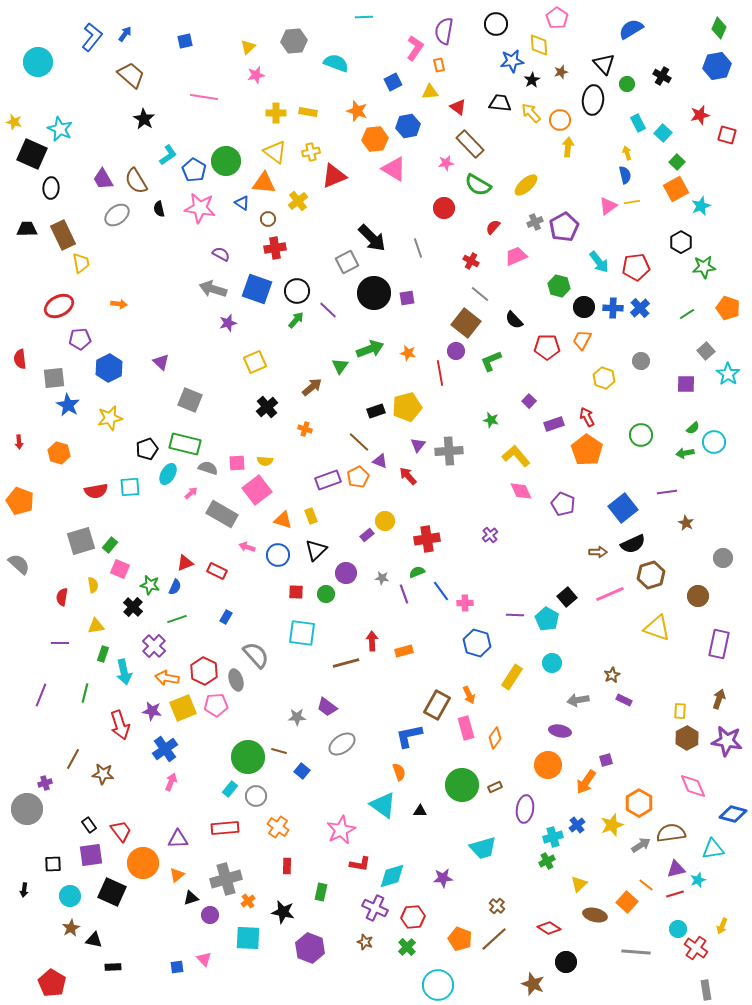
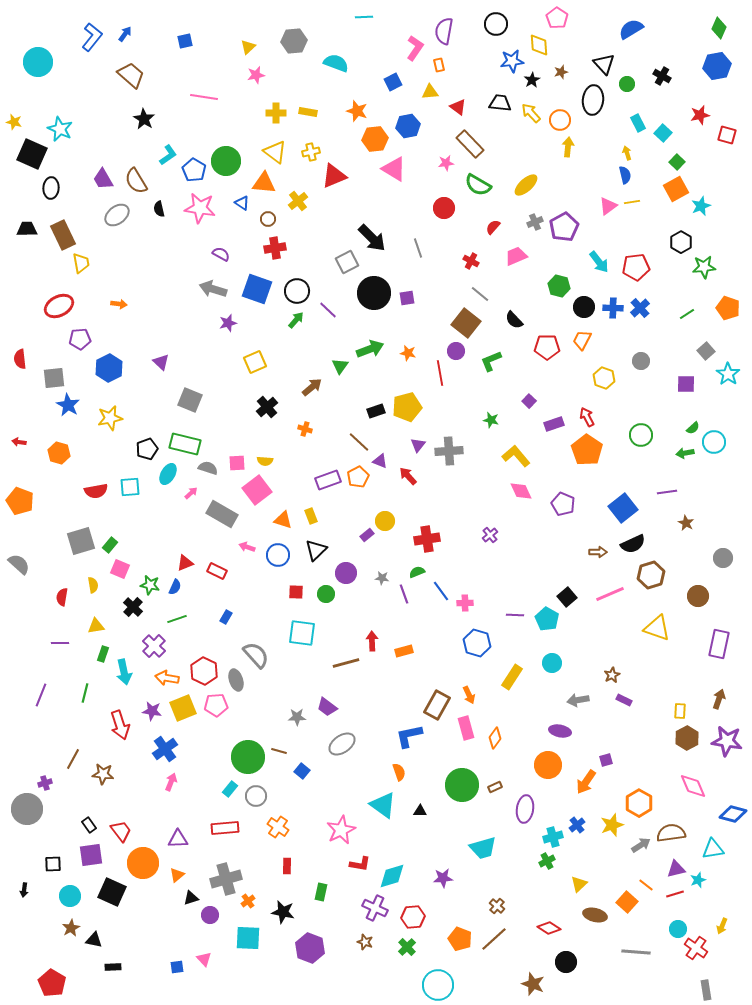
red arrow at (19, 442): rotated 104 degrees clockwise
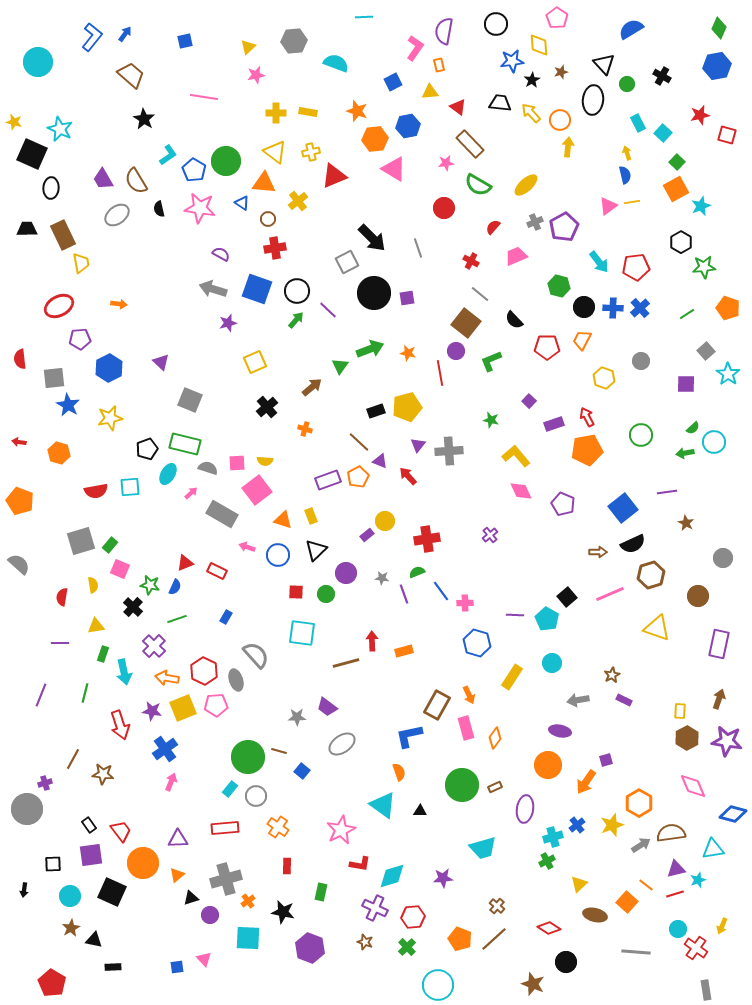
orange pentagon at (587, 450): rotated 28 degrees clockwise
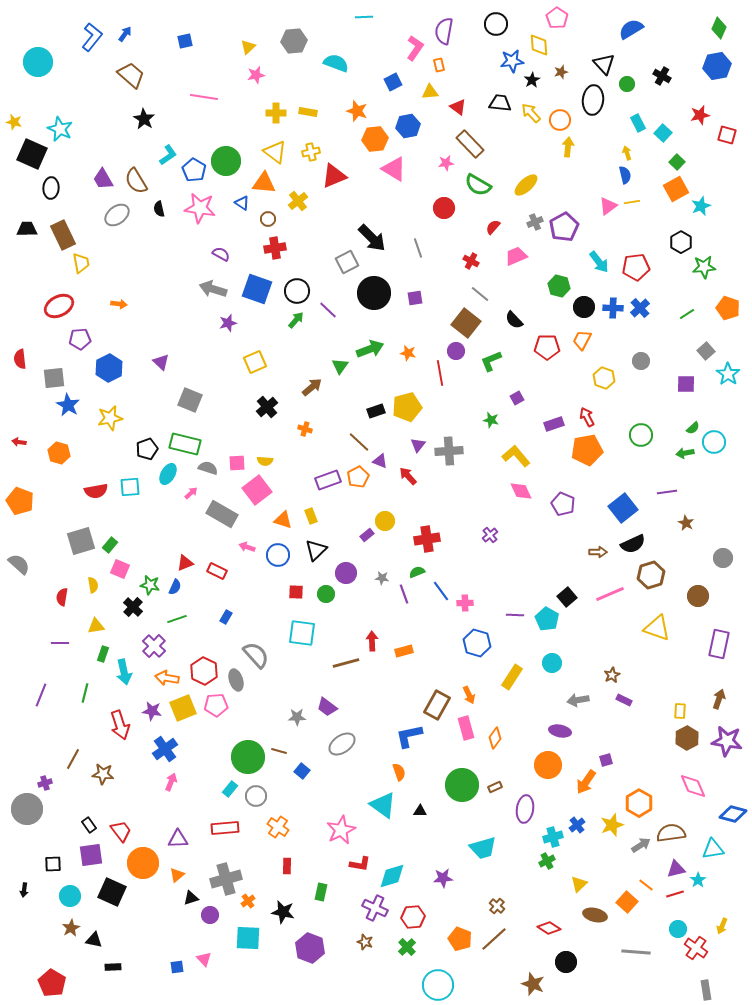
purple square at (407, 298): moved 8 px right
purple square at (529, 401): moved 12 px left, 3 px up; rotated 16 degrees clockwise
cyan star at (698, 880): rotated 14 degrees counterclockwise
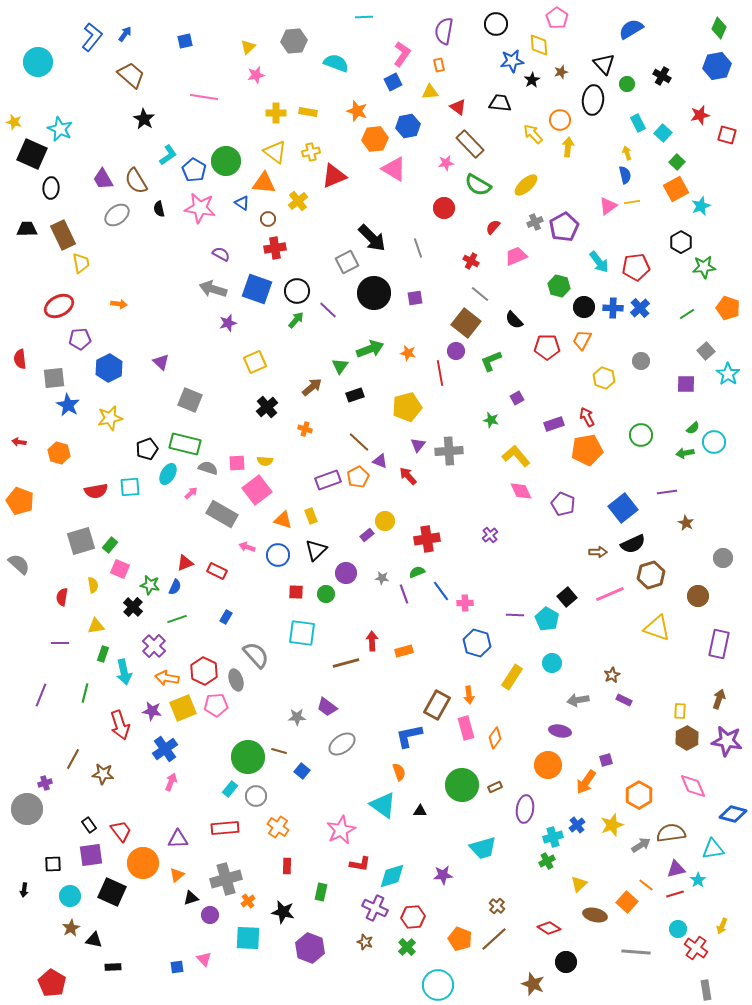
pink L-shape at (415, 48): moved 13 px left, 6 px down
yellow arrow at (531, 113): moved 2 px right, 21 px down
black rectangle at (376, 411): moved 21 px left, 16 px up
orange arrow at (469, 695): rotated 18 degrees clockwise
orange hexagon at (639, 803): moved 8 px up
purple star at (443, 878): moved 3 px up
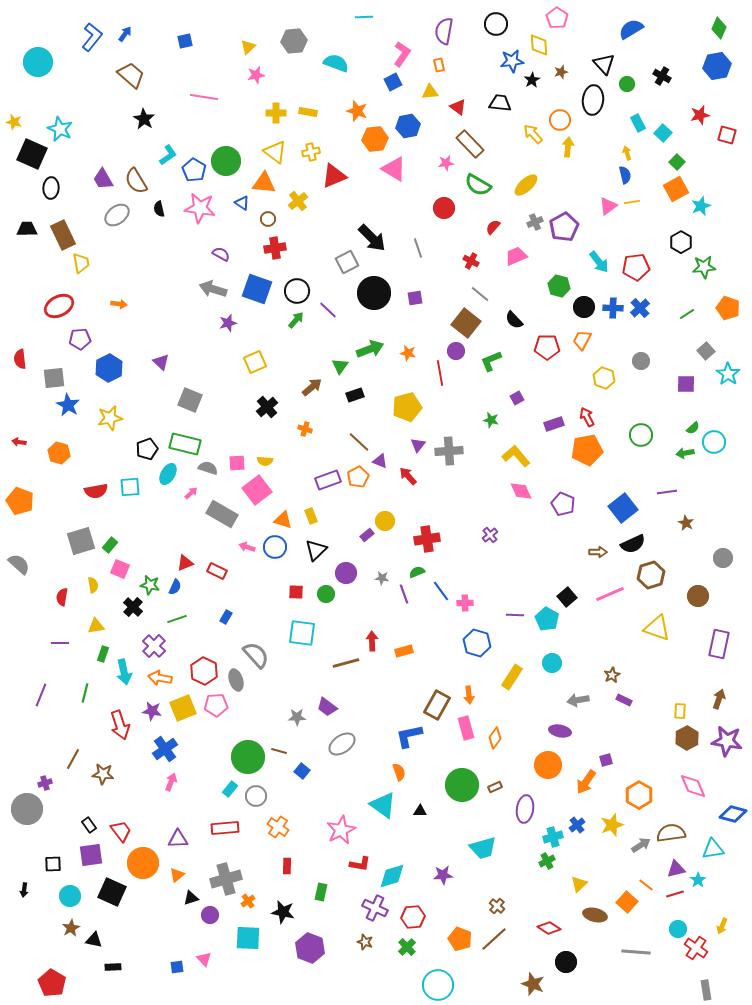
blue circle at (278, 555): moved 3 px left, 8 px up
orange arrow at (167, 678): moved 7 px left
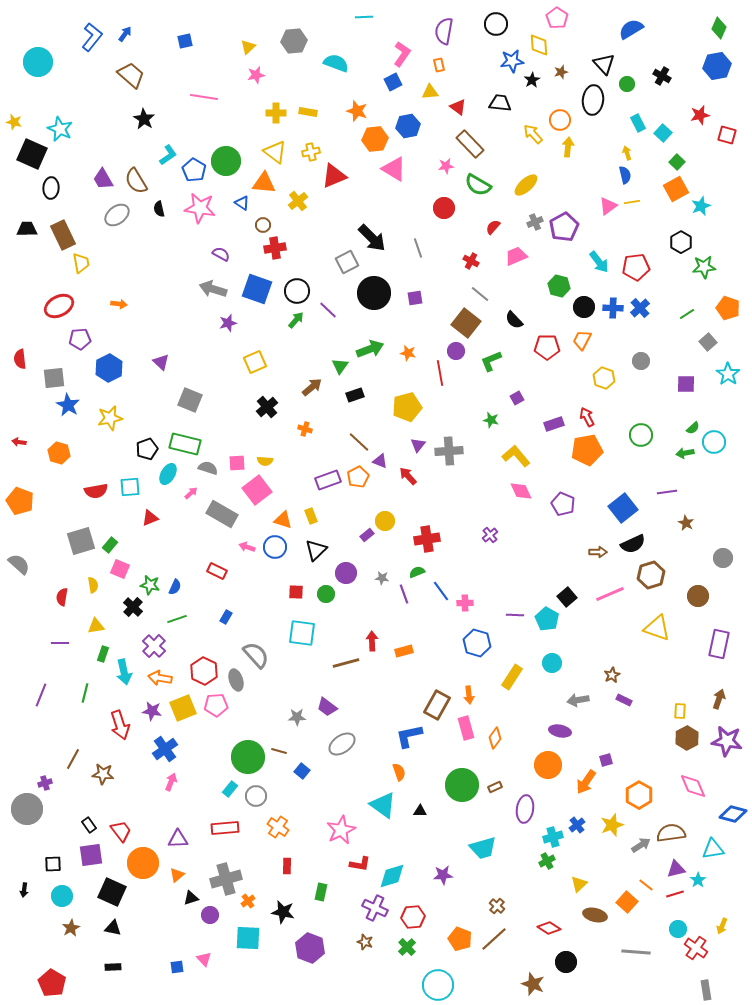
pink star at (446, 163): moved 3 px down
brown circle at (268, 219): moved 5 px left, 6 px down
gray square at (706, 351): moved 2 px right, 9 px up
red triangle at (185, 563): moved 35 px left, 45 px up
cyan circle at (70, 896): moved 8 px left
black triangle at (94, 940): moved 19 px right, 12 px up
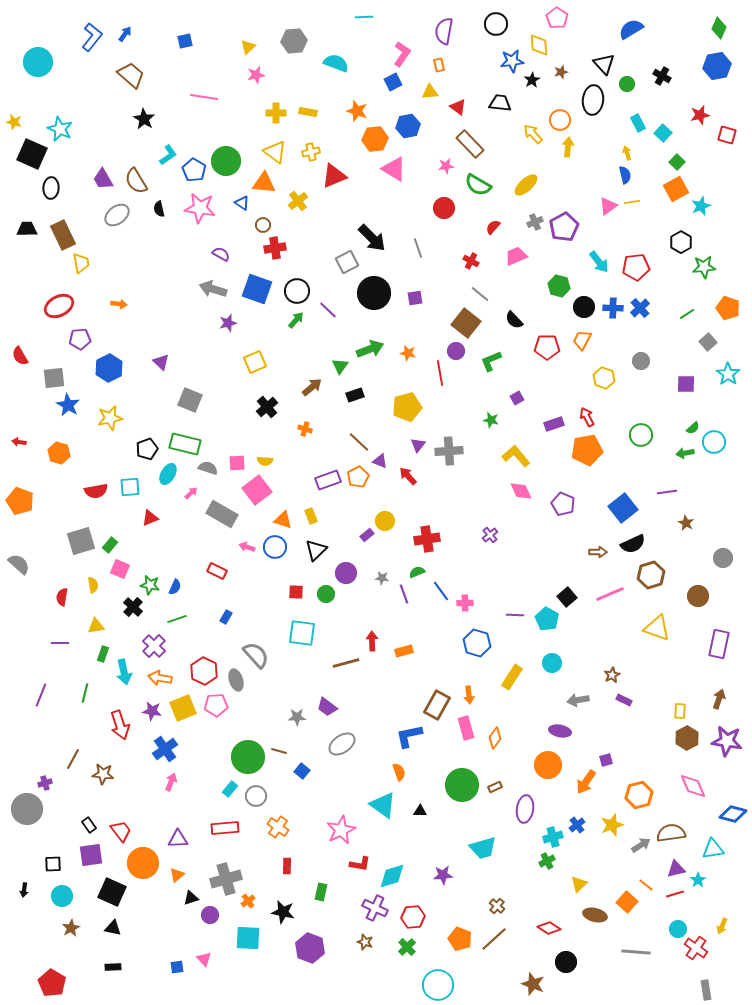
red semicircle at (20, 359): moved 3 px up; rotated 24 degrees counterclockwise
orange hexagon at (639, 795): rotated 16 degrees clockwise
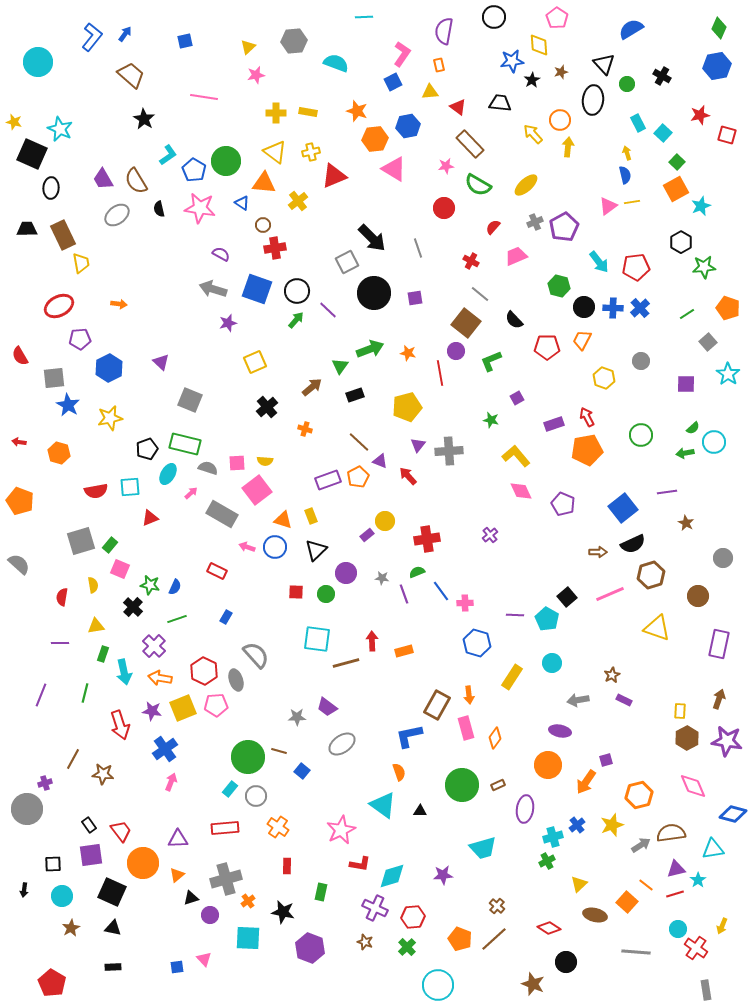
black circle at (496, 24): moved 2 px left, 7 px up
cyan square at (302, 633): moved 15 px right, 6 px down
brown rectangle at (495, 787): moved 3 px right, 2 px up
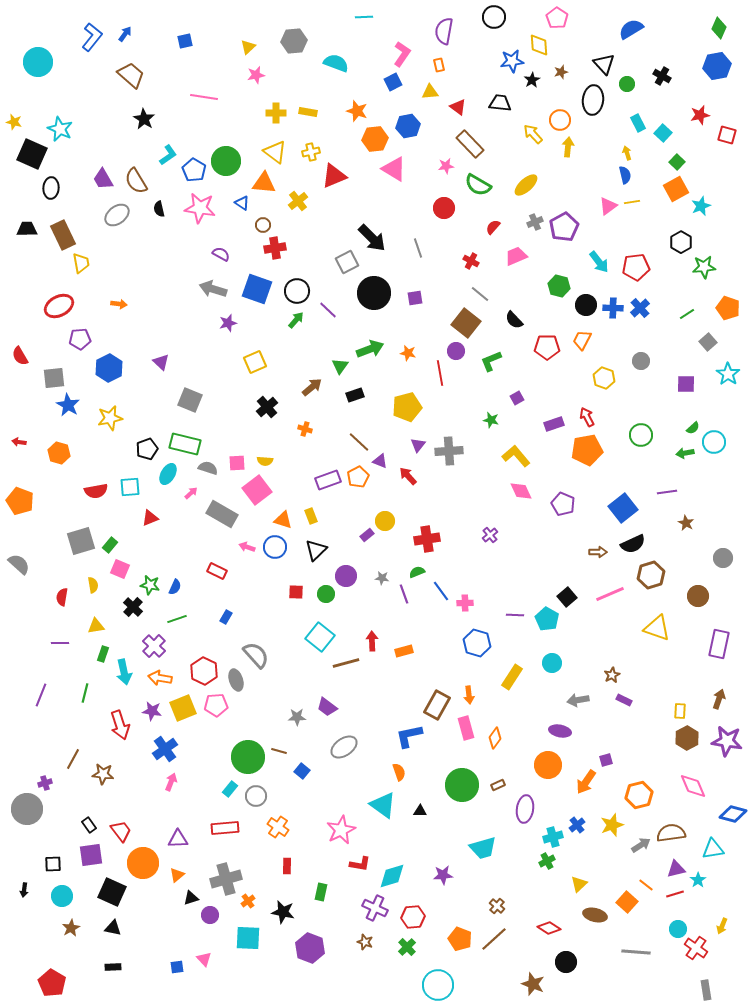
black circle at (584, 307): moved 2 px right, 2 px up
purple circle at (346, 573): moved 3 px down
cyan square at (317, 639): moved 3 px right, 2 px up; rotated 32 degrees clockwise
gray ellipse at (342, 744): moved 2 px right, 3 px down
